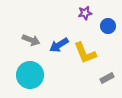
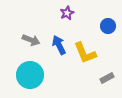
purple star: moved 18 px left; rotated 16 degrees counterclockwise
blue arrow: rotated 96 degrees clockwise
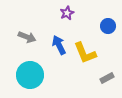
gray arrow: moved 4 px left, 3 px up
